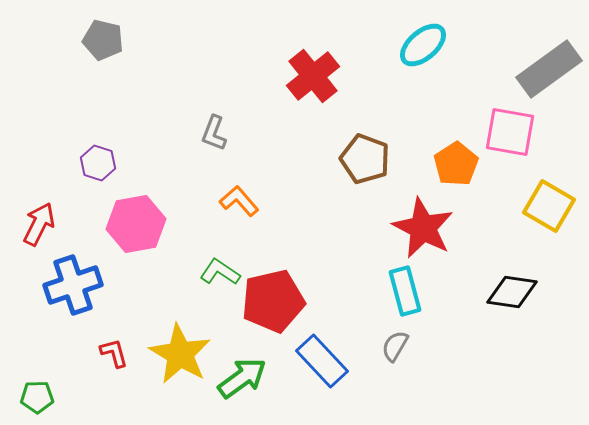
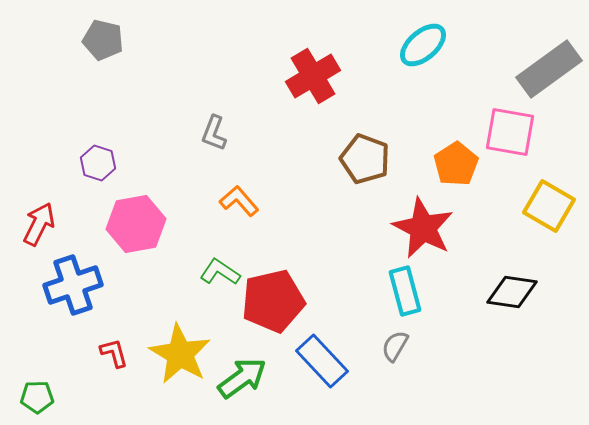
red cross: rotated 8 degrees clockwise
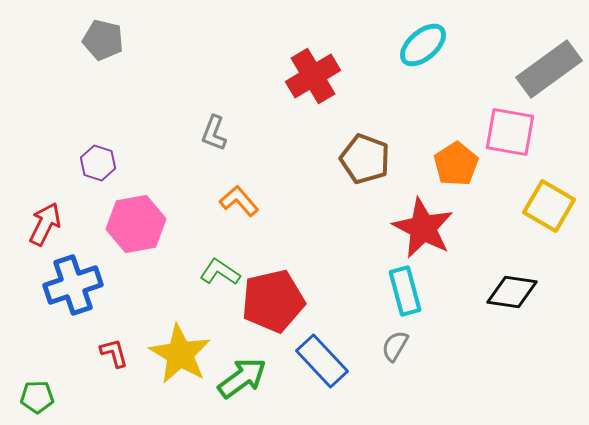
red arrow: moved 6 px right
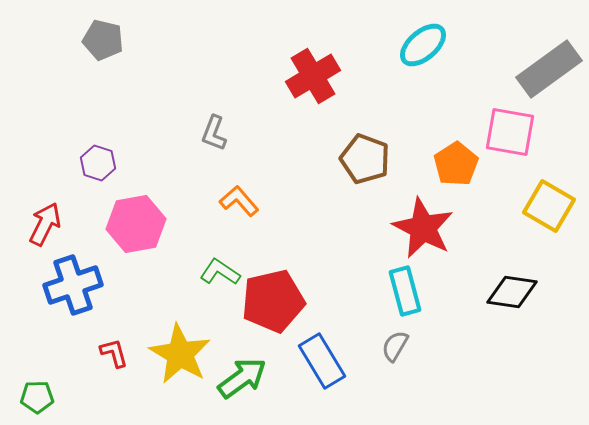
blue rectangle: rotated 12 degrees clockwise
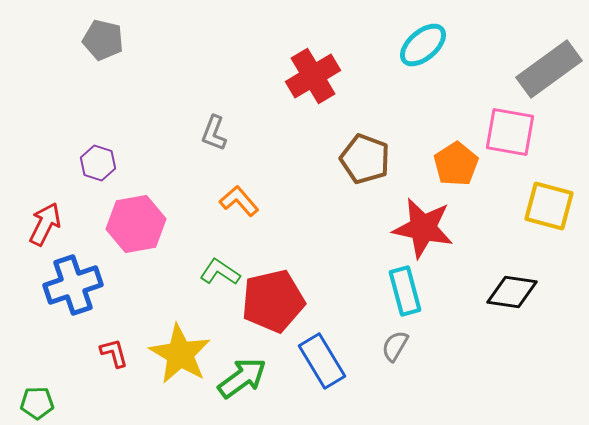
yellow square: rotated 15 degrees counterclockwise
red star: rotated 16 degrees counterclockwise
green pentagon: moved 6 px down
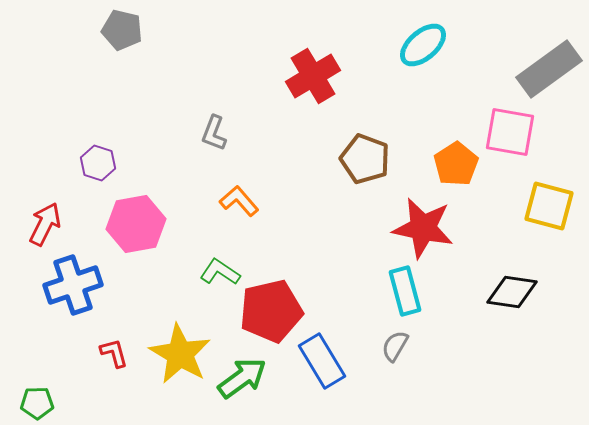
gray pentagon: moved 19 px right, 10 px up
red pentagon: moved 2 px left, 10 px down
